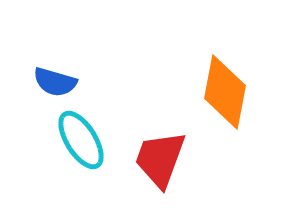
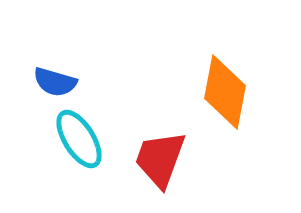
cyan ellipse: moved 2 px left, 1 px up
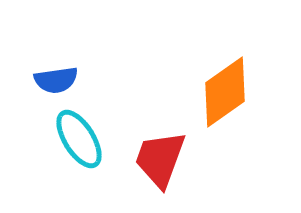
blue semicircle: moved 1 px right, 2 px up; rotated 24 degrees counterclockwise
orange diamond: rotated 44 degrees clockwise
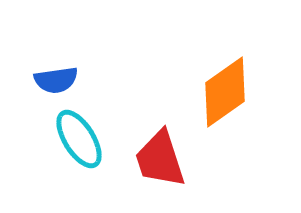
red trapezoid: rotated 38 degrees counterclockwise
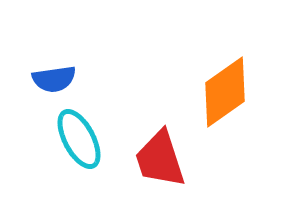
blue semicircle: moved 2 px left, 1 px up
cyan ellipse: rotated 4 degrees clockwise
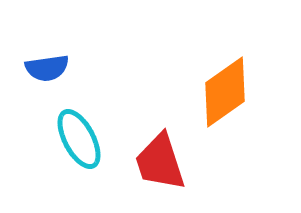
blue semicircle: moved 7 px left, 11 px up
red trapezoid: moved 3 px down
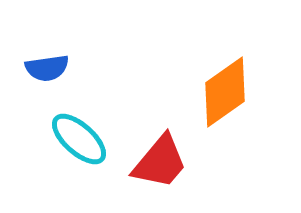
cyan ellipse: rotated 20 degrees counterclockwise
red trapezoid: rotated 122 degrees counterclockwise
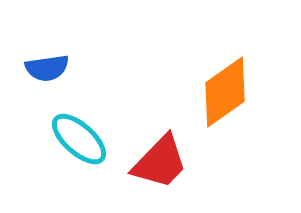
red trapezoid: rotated 4 degrees clockwise
